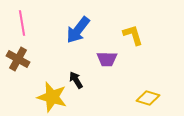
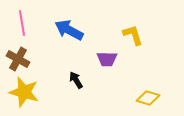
blue arrow: moved 9 px left; rotated 80 degrees clockwise
yellow star: moved 28 px left, 5 px up
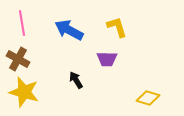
yellow L-shape: moved 16 px left, 8 px up
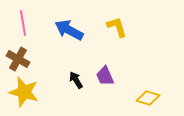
pink line: moved 1 px right
purple trapezoid: moved 2 px left, 17 px down; rotated 65 degrees clockwise
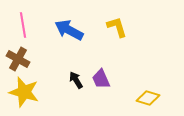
pink line: moved 2 px down
purple trapezoid: moved 4 px left, 3 px down
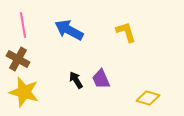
yellow L-shape: moved 9 px right, 5 px down
